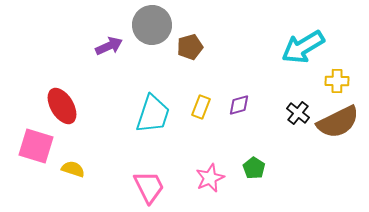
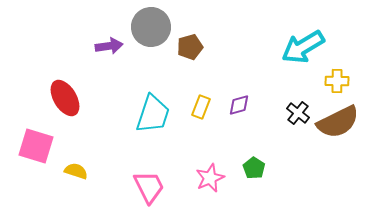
gray circle: moved 1 px left, 2 px down
purple arrow: rotated 16 degrees clockwise
red ellipse: moved 3 px right, 8 px up
yellow semicircle: moved 3 px right, 2 px down
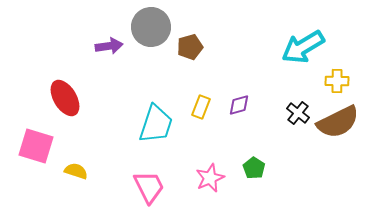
cyan trapezoid: moved 3 px right, 10 px down
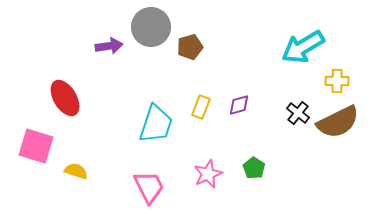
pink star: moved 2 px left, 4 px up
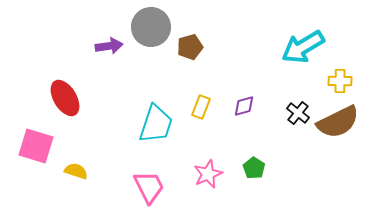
yellow cross: moved 3 px right
purple diamond: moved 5 px right, 1 px down
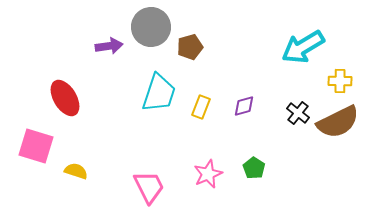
cyan trapezoid: moved 3 px right, 31 px up
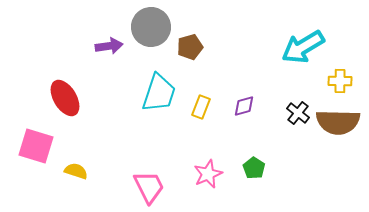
brown semicircle: rotated 27 degrees clockwise
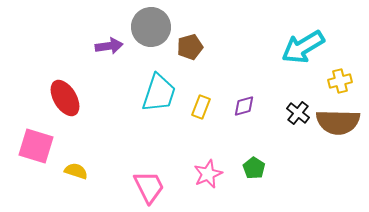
yellow cross: rotated 15 degrees counterclockwise
